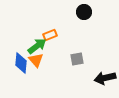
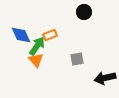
green arrow: rotated 18 degrees counterclockwise
blue diamond: moved 28 px up; rotated 30 degrees counterclockwise
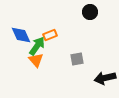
black circle: moved 6 px right
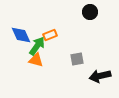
orange triangle: rotated 35 degrees counterclockwise
black arrow: moved 5 px left, 2 px up
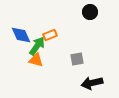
black arrow: moved 8 px left, 7 px down
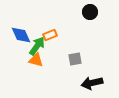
gray square: moved 2 px left
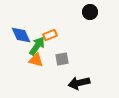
gray square: moved 13 px left
black arrow: moved 13 px left
